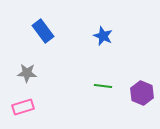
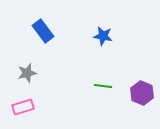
blue star: rotated 12 degrees counterclockwise
gray star: rotated 18 degrees counterclockwise
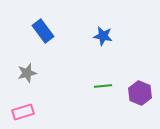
green line: rotated 12 degrees counterclockwise
purple hexagon: moved 2 px left
pink rectangle: moved 5 px down
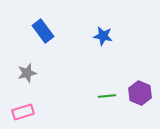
green line: moved 4 px right, 10 px down
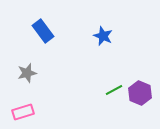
blue star: rotated 12 degrees clockwise
green line: moved 7 px right, 6 px up; rotated 24 degrees counterclockwise
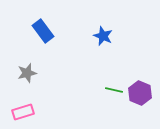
green line: rotated 42 degrees clockwise
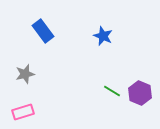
gray star: moved 2 px left, 1 px down
green line: moved 2 px left, 1 px down; rotated 18 degrees clockwise
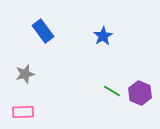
blue star: rotated 18 degrees clockwise
pink rectangle: rotated 15 degrees clockwise
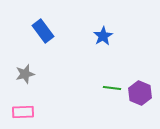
green line: moved 3 px up; rotated 24 degrees counterclockwise
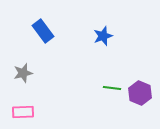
blue star: rotated 12 degrees clockwise
gray star: moved 2 px left, 1 px up
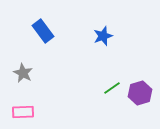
gray star: rotated 30 degrees counterclockwise
green line: rotated 42 degrees counterclockwise
purple hexagon: rotated 20 degrees clockwise
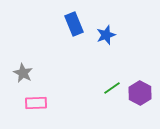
blue rectangle: moved 31 px right, 7 px up; rotated 15 degrees clockwise
blue star: moved 3 px right, 1 px up
purple hexagon: rotated 15 degrees counterclockwise
pink rectangle: moved 13 px right, 9 px up
